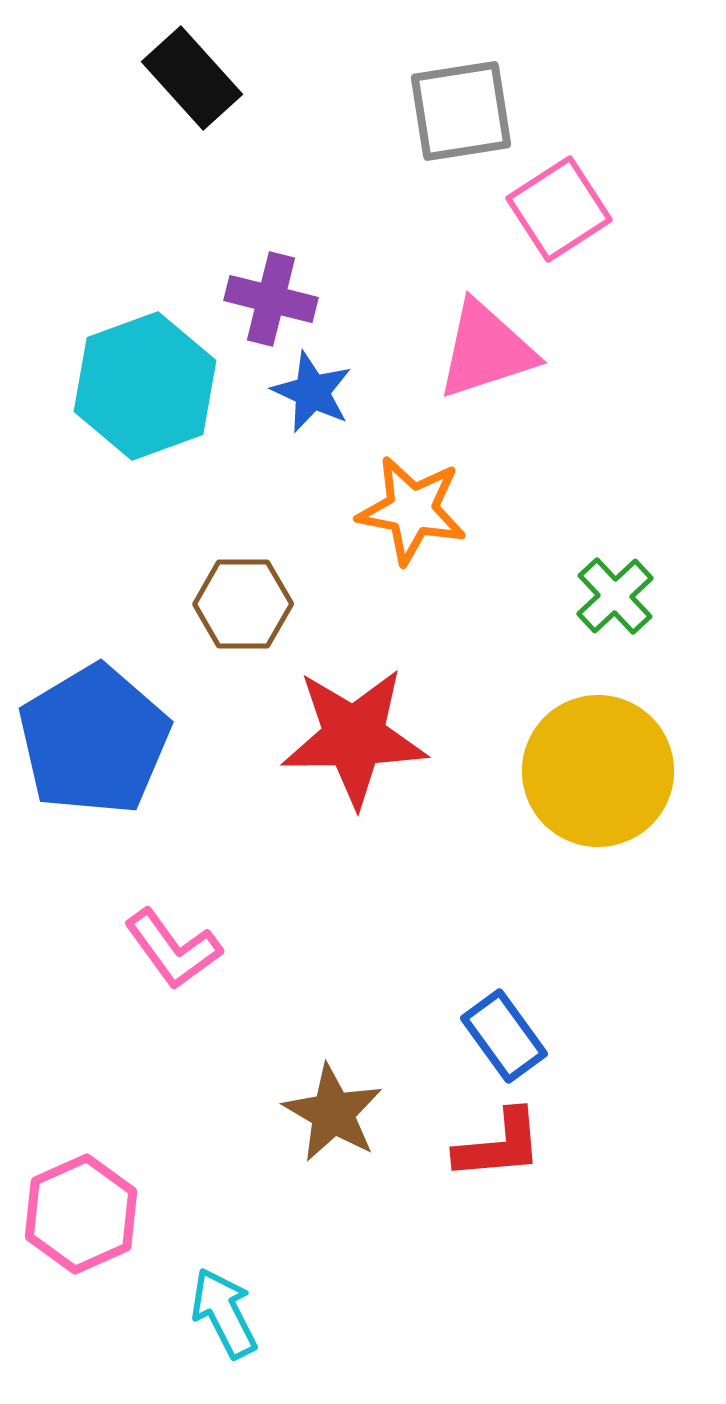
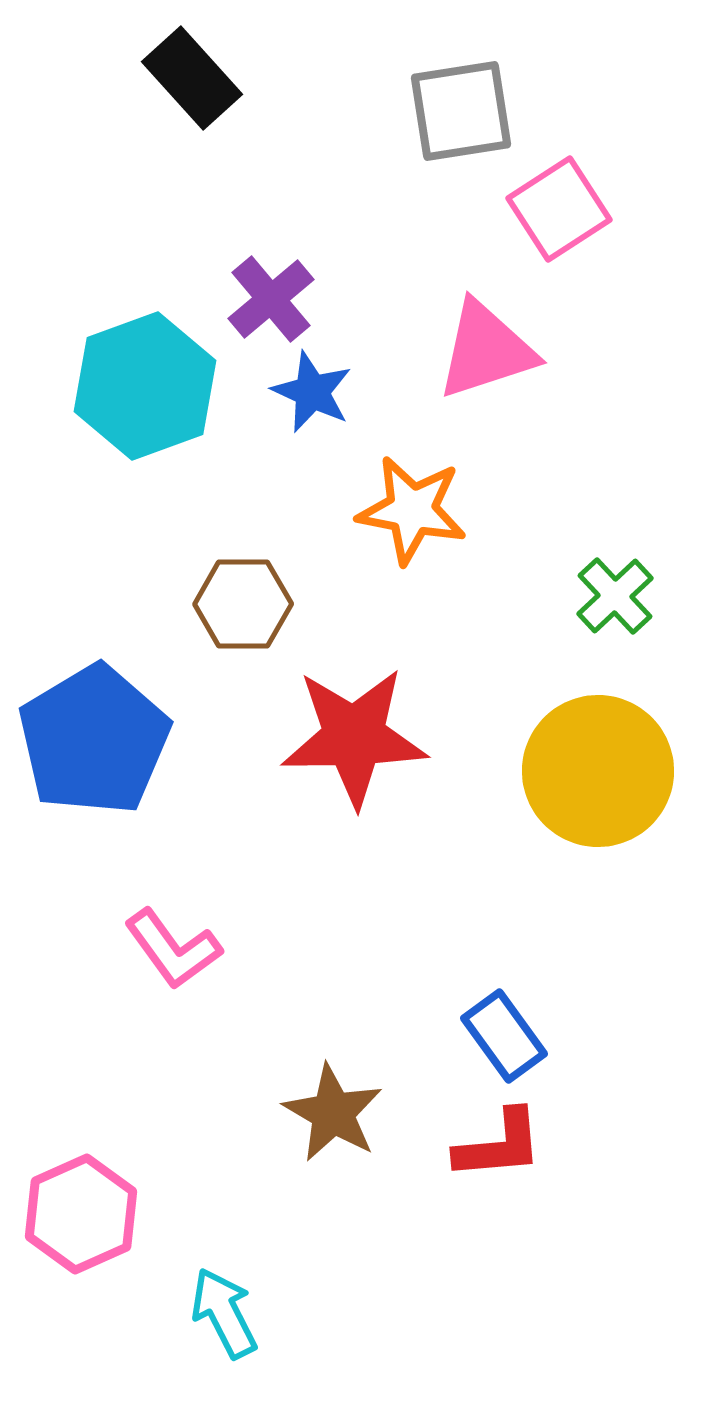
purple cross: rotated 36 degrees clockwise
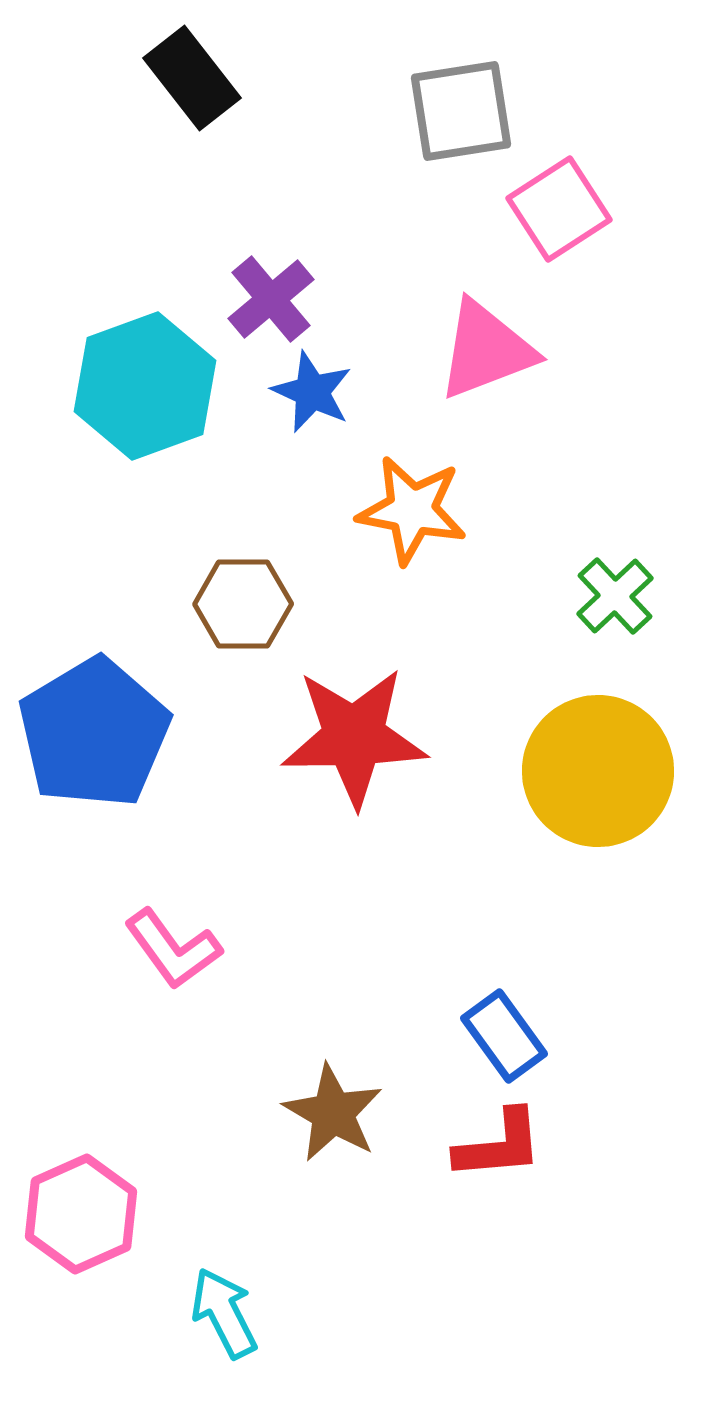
black rectangle: rotated 4 degrees clockwise
pink triangle: rotated 3 degrees counterclockwise
blue pentagon: moved 7 px up
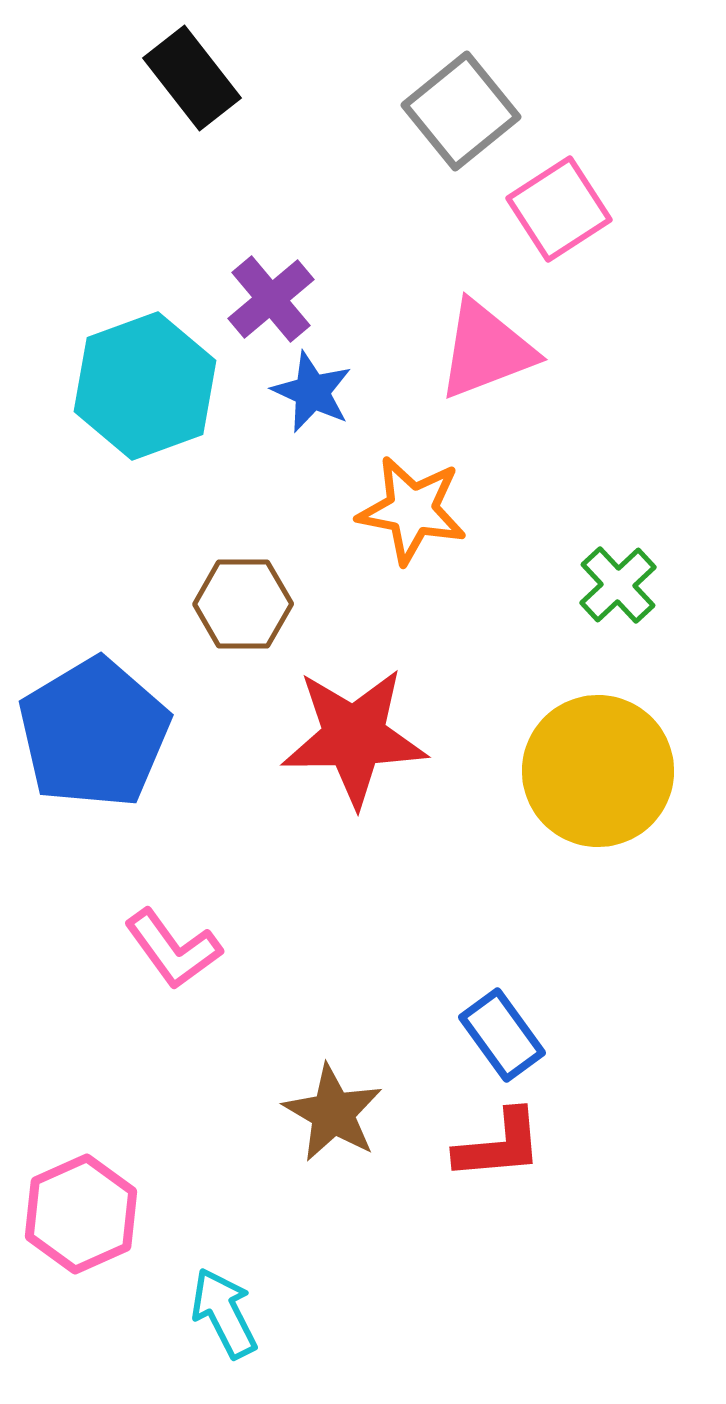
gray square: rotated 30 degrees counterclockwise
green cross: moved 3 px right, 11 px up
blue rectangle: moved 2 px left, 1 px up
